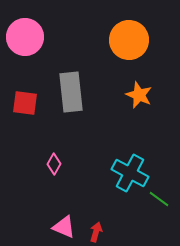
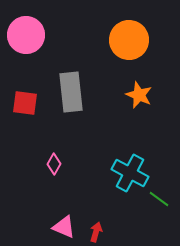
pink circle: moved 1 px right, 2 px up
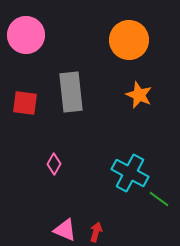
pink triangle: moved 1 px right, 3 px down
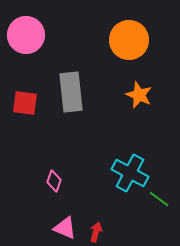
pink diamond: moved 17 px down; rotated 10 degrees counterclockwise
pink triangle: moved 2 px up
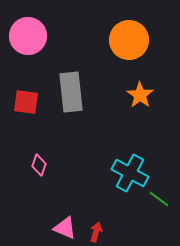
pink circle: moved 2 px right, 1 px down
orange star: moved 1 px right; rotated 12 degrees clockwise
red square: moved 1 px right, 1 px up
pink diamond: moved 15 px left, 16 px up
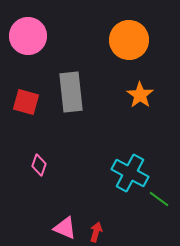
red square: rotated 8 degrees clockwise
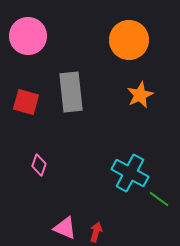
orange star: rotated 12 degrees clockwise
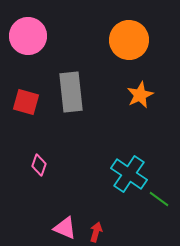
cyan cross: moved 1 px left, 1 px down; rotated 6 degrees clockwise
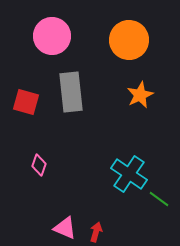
pink circle: moved 24 px right
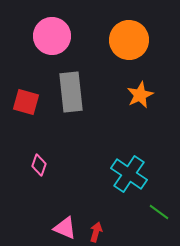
green line: moved 13 px down
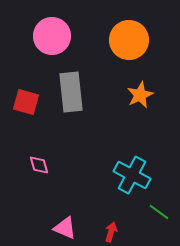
pink diamond: rotated 35 degrees counterclockwise
cyan cross: moved 3 px right, 1 px down; rotated 6 degrees counterclockwise
red arrow: moved 15 px right
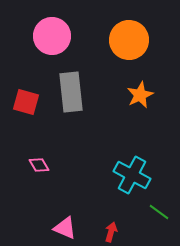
pink diamond: rotated 15 degrees counterclockwise
